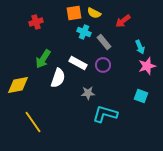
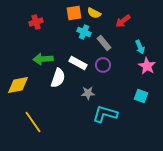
gray rectangle: moved 1 px down
green arrow: rotated 54 degrees clockwise
pink star: rotated 24 degrees counterclockwise
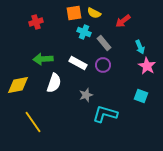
white semicircle: moved 4 px left, 5 px down
gray star: moved 2 px left, 2 px down; rotated 16 degrees counterclockwise
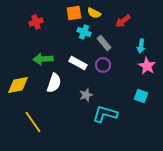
cyan arrow: moved 1 px right, 1 px up; rotated 32 degrees clockwise
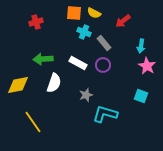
orange square: rotated 14 degrees clockwise
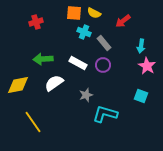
white semicircle: rotated 144 degrees counterclockwise
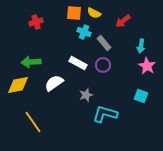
green arrow: moved 12 px left, 3 px down
